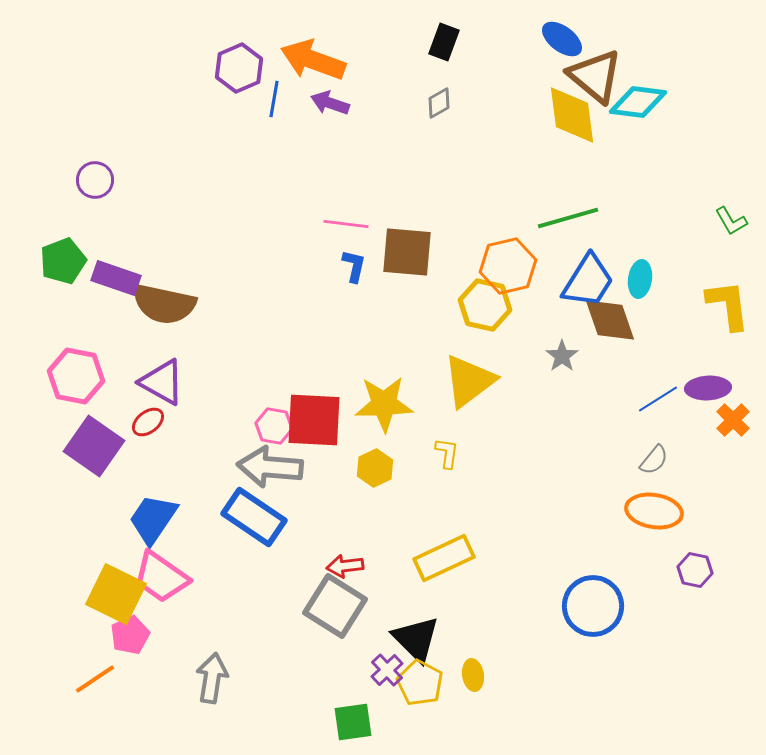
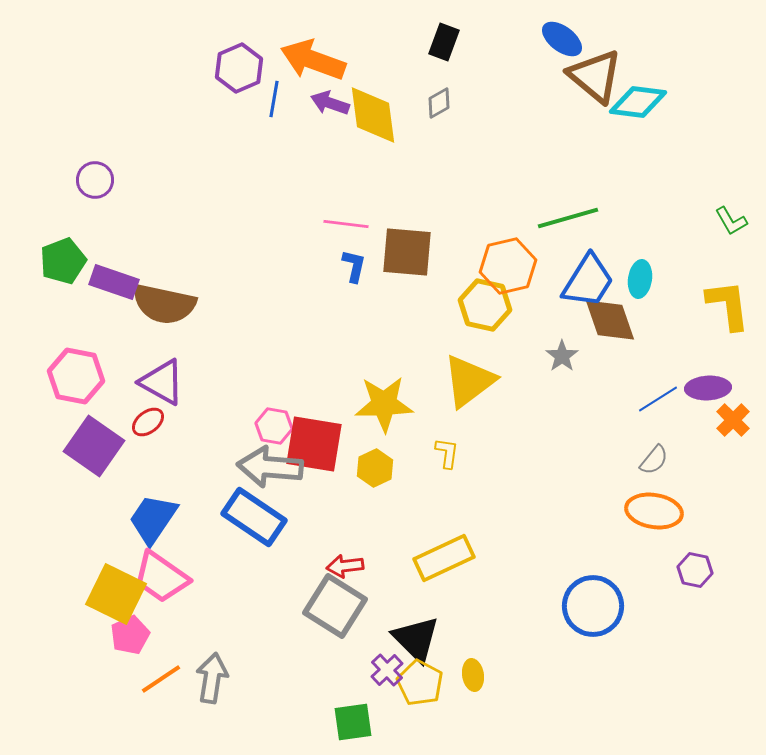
yellow diamond at (572, 115): moved 199 px left
purple rectangle at (116, 278): moved 2 px left, 4 px down
red square at (314, 420): moved 24 px down; rotated 6 degrees clockwise
orange line at (95, 679): moved 66 px right
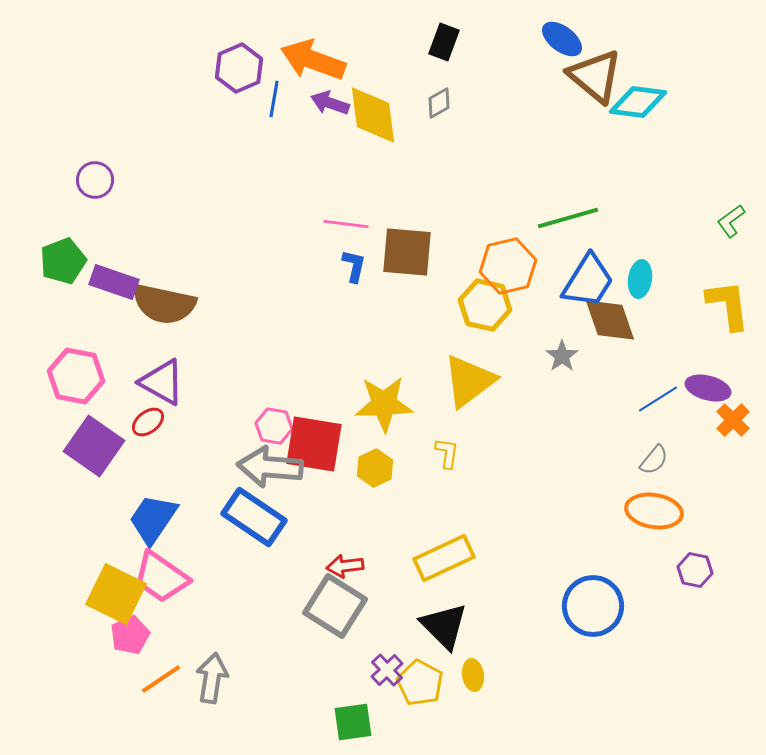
green L-shape at (731, 221): rotated 84 degrees clockwise
purple ellipse at (708, 388): rotated 18 degrees clockwise
black triangle at (416, 639): moved 28 px right, 13 px up
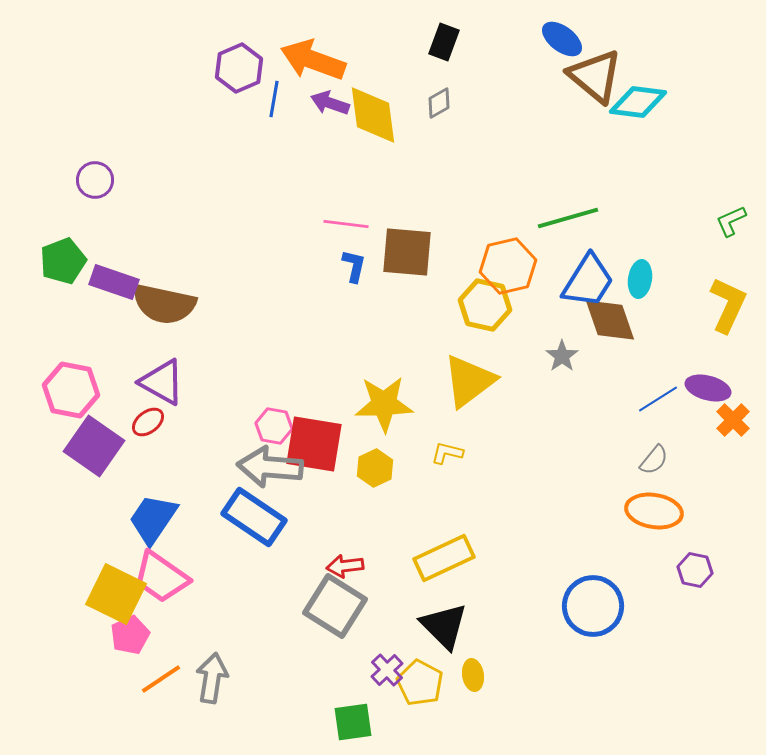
green L-shape at (731, 221): rotated 12 degrees clockwise
yellow L-shape at (728, 305): rotated 32 degrees clockwise
pink hexagon at (76, 376): moved 5 px left, 14 px down
yellow L-shape at (447, 453): rotated 84 degrees counterclockwise
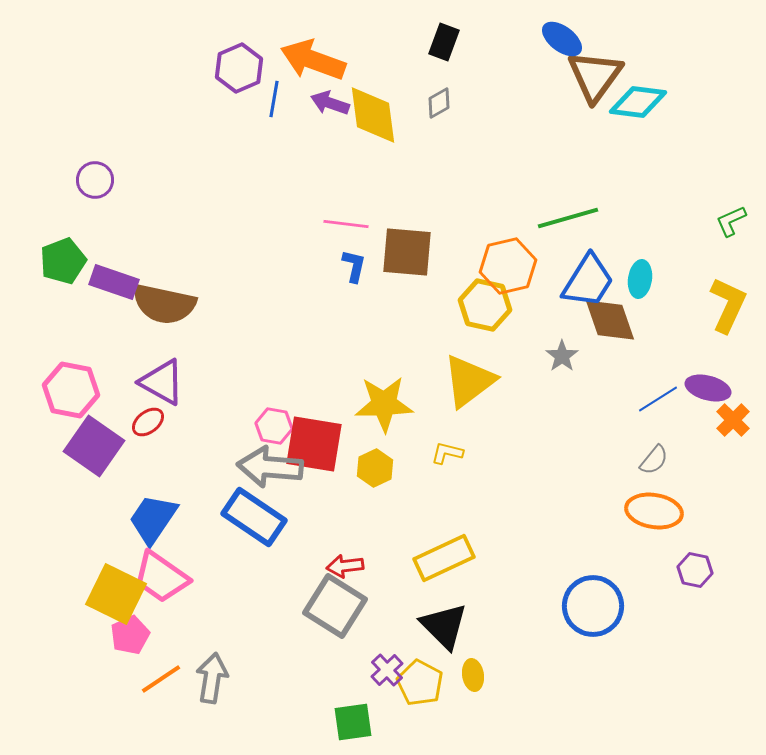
brown triangle at (595, 76): rotated 26 degrees clockwise
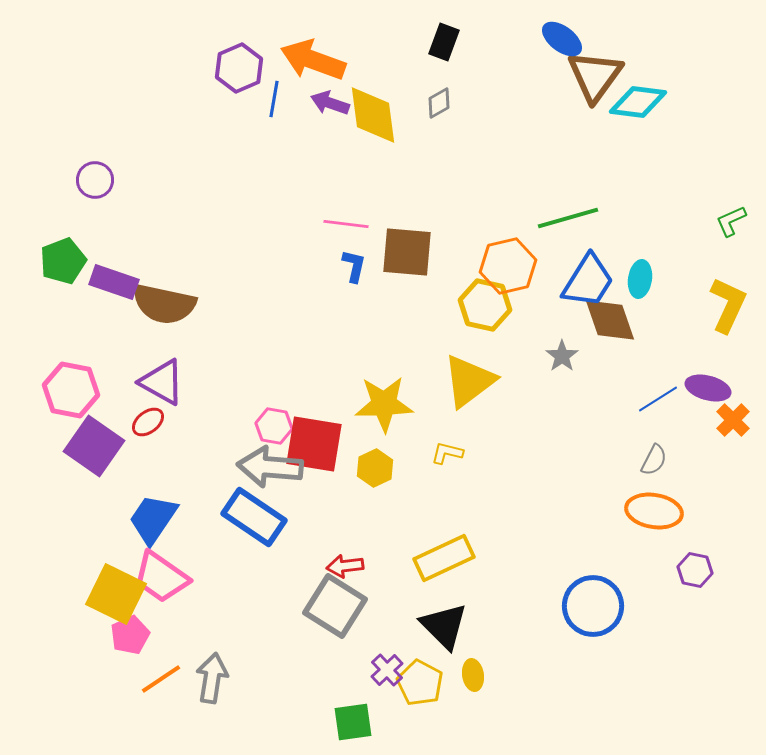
gray semicircle at (654, 460): rotated 12 degrees counterclockwise
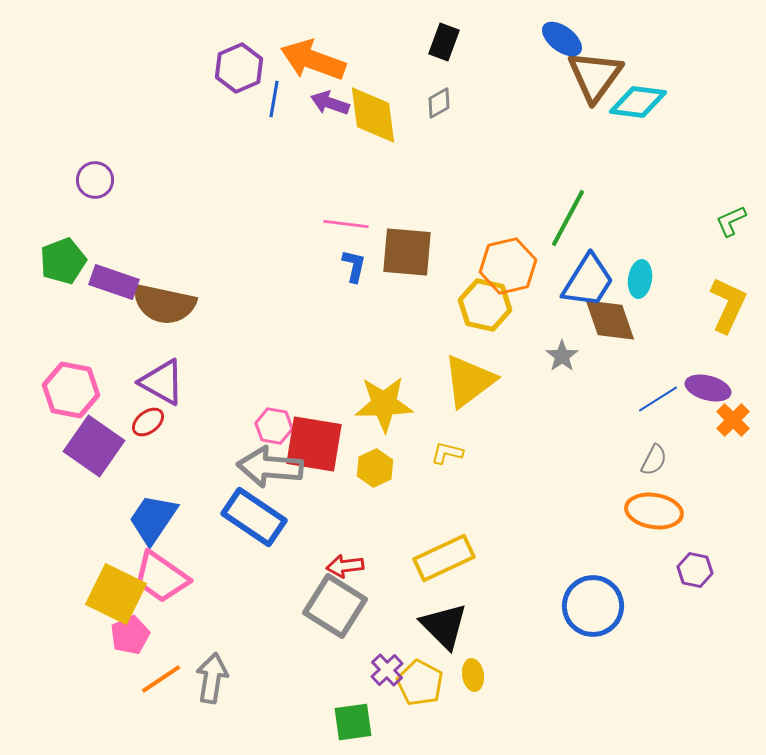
green line at (568, 218): rotated 46 degrees counterclockwise
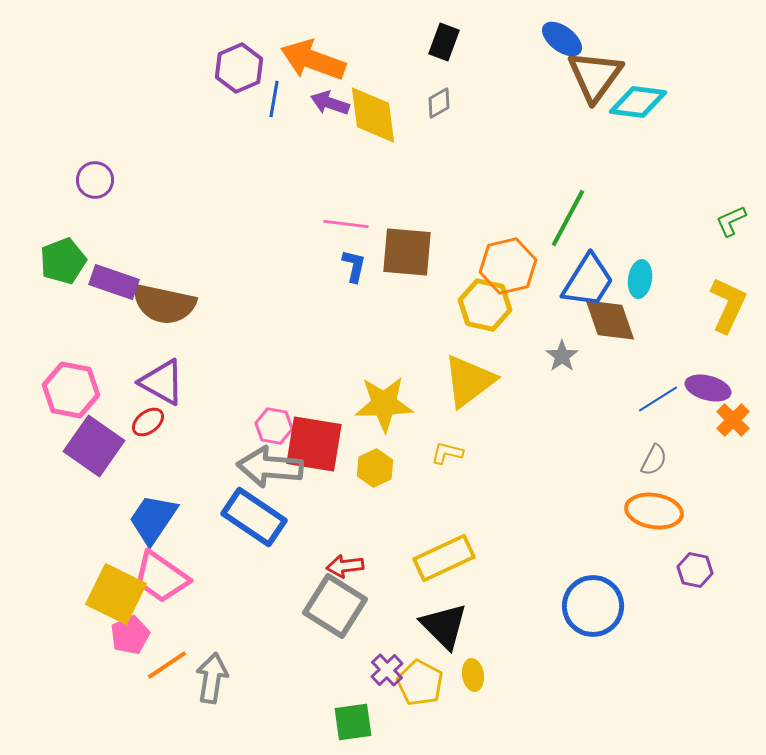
orange line at (161, 679): moved 6 px right, 14 px up
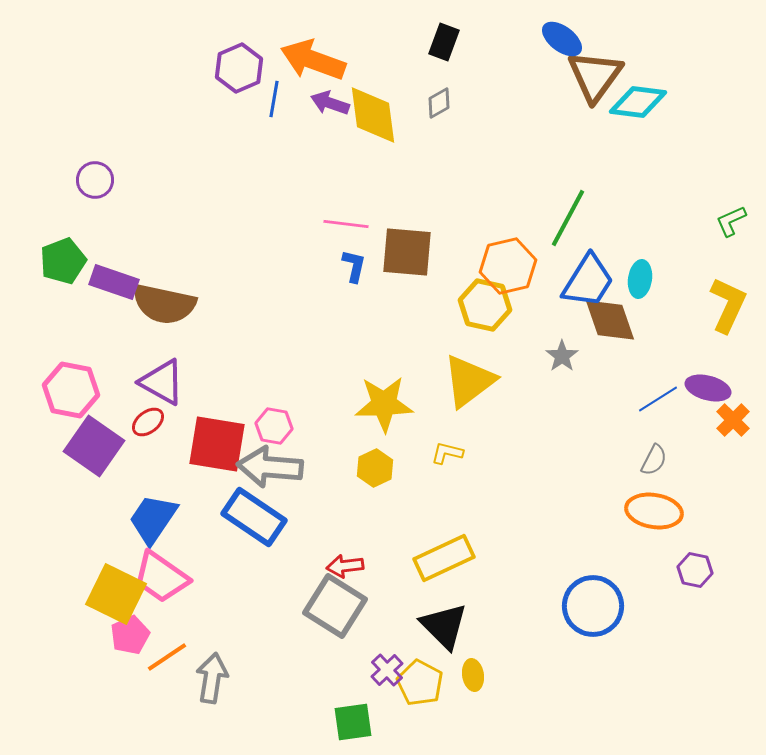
red square at (314, 444): moved 97 px left
orange line at (167, 665): moved 8 px up
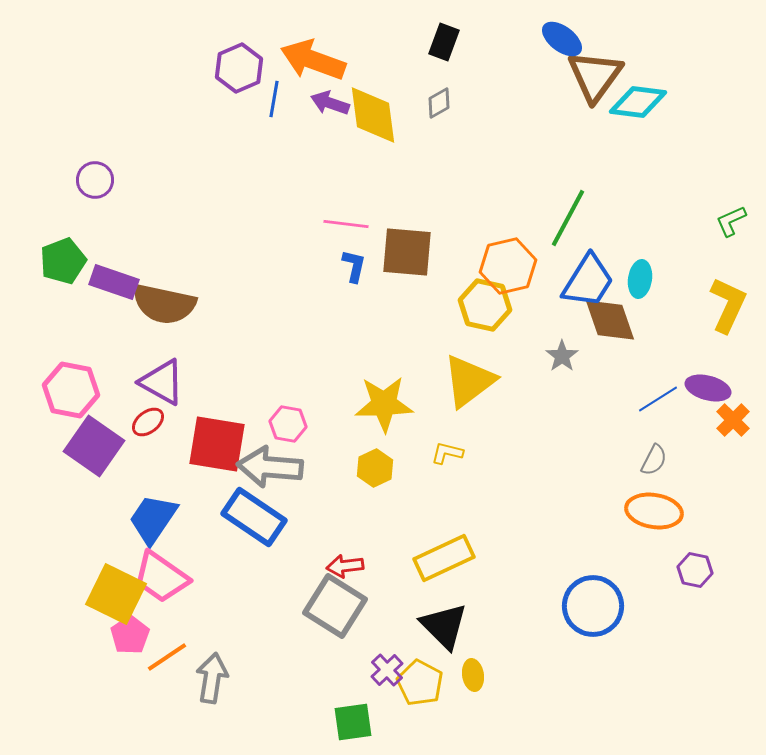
pink hexagon at (274, 426): moved 14 px right, 2 px up
pink pentagon at (130, 635): rotated 9 degrees counterclockwise
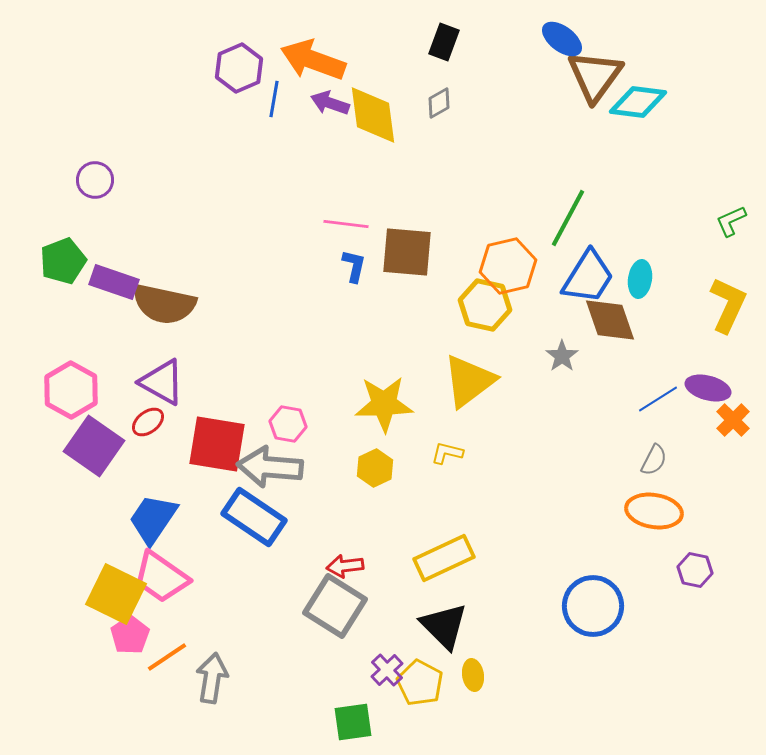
blue trapezoid at (588, 281): moved 4 px up
pink hexagon at (71, 390): rotated 18 degrees clockwise
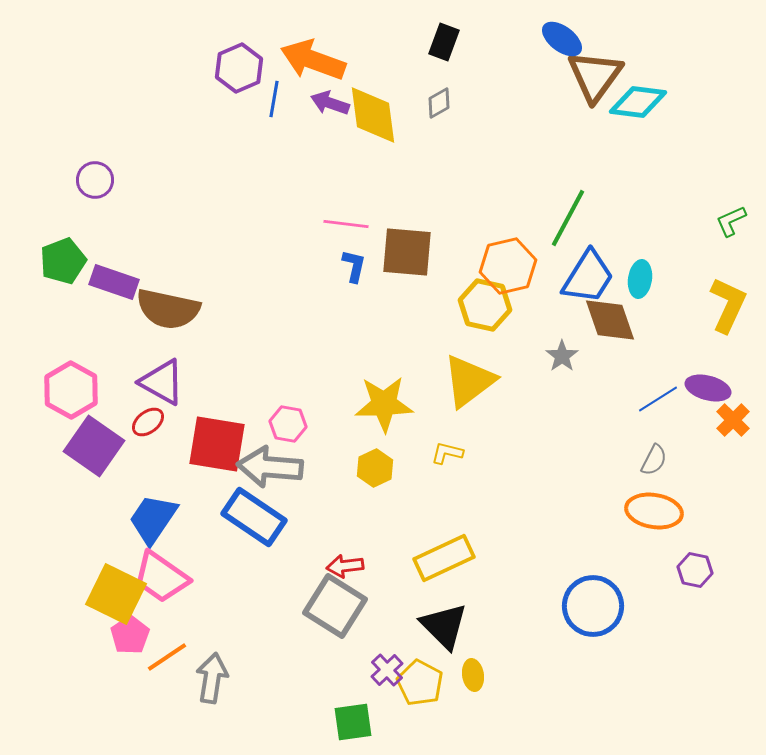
brown semicircle at (164, 304): moved 4 px right, 5 px down
